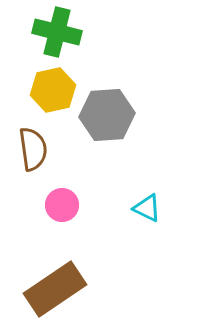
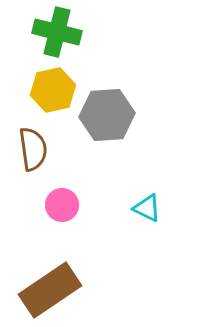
brown rectangle: moved 5 px left, 1 px down
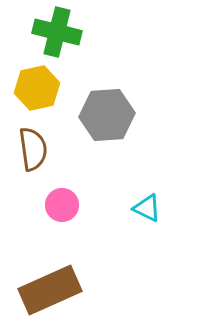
yellow hexagon: moved 16 px left, 2 px up
brown rectangle: rotated 10 degrees clockwise
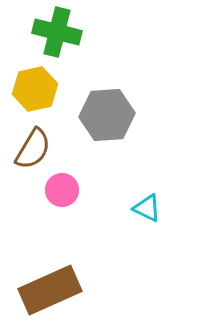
yellow hexagon: moved 2 px left, 1 px down
brown semicircle: rotated 39 degrees clockwise
pink circle: moved 15 px up
